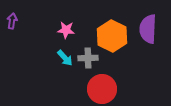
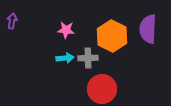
cyan arrow: rotated 54 degrees counterclockwise
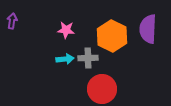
cyan arrow: moved 1 px down
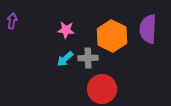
cyan arrow: rotated 144 degrees clockwise
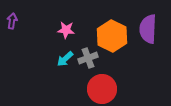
gray cross: rotated 18 degrees counterclockwise
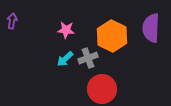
purple semicircle: moved 3 px right, 1 px up
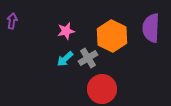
pink star: moved 1 px down; rotated 18 degrees counterclockwise
gray cross: rotated 12 degrees counterclockwise
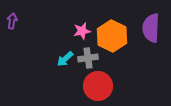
pink star: moved 16 px right
gray cross: rotated 24 degrees clockwise
red circle: moved 4 px left, 3 px up
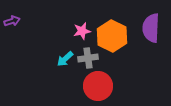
purple arrow: rotated 63 degrees clockwise
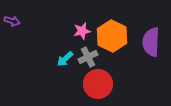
purple arrow: rotated 35 degrees clockwise
purple semicircle: moved 14 px down
gray cross: moved 1 px up; rotated 18 degrees counterclockwise
red circle: moved 2 px up
